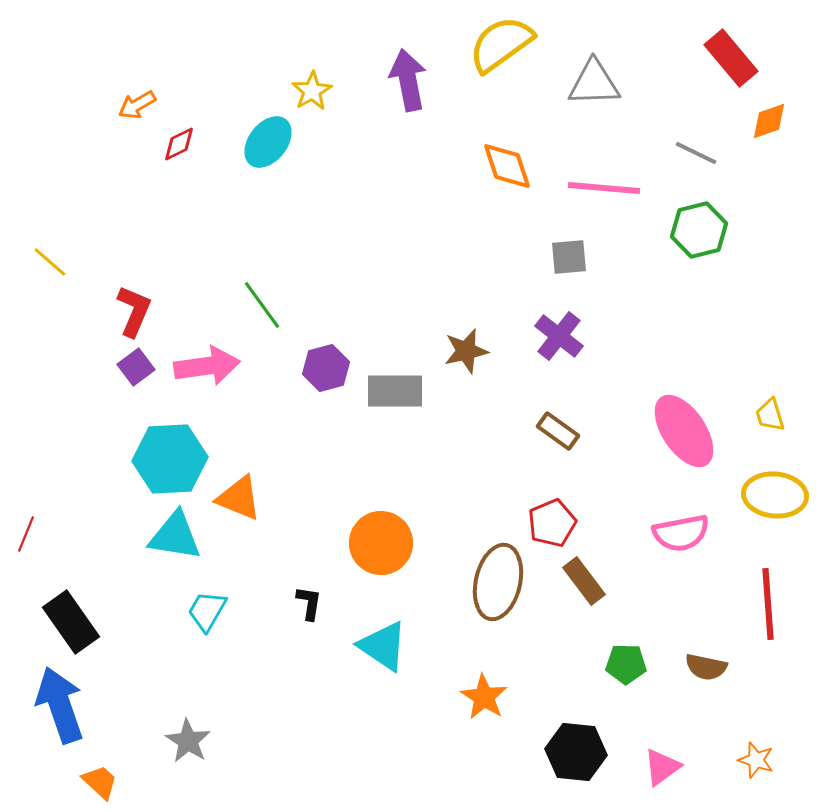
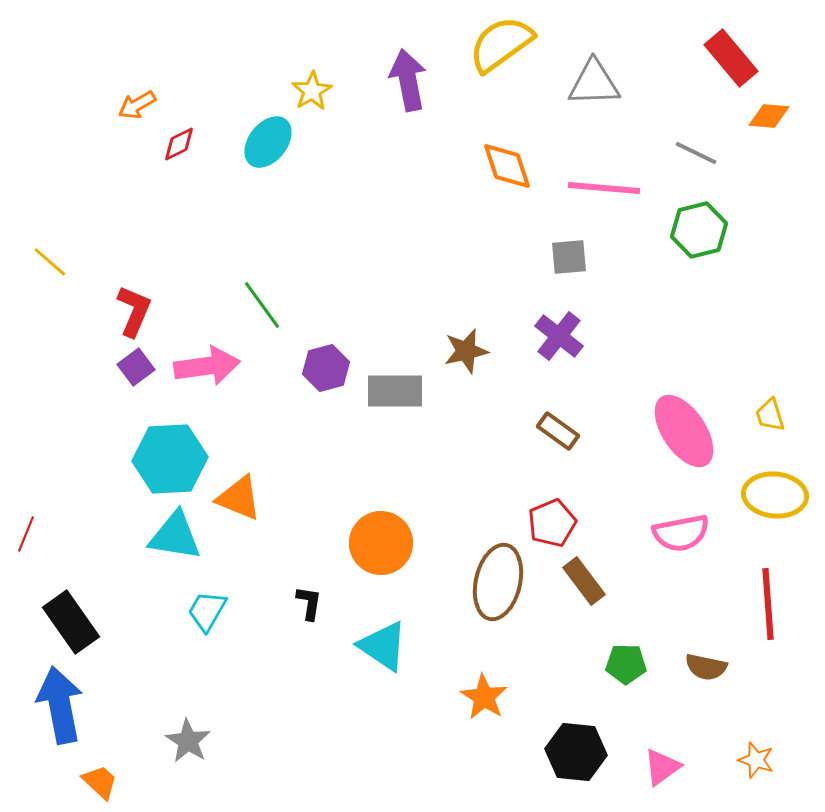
orange diamond at (769, 121): moved 5 px up; rotated 24 degrees clockwise
blue arrow at (60, 705): rotated 8 degrees clockwise
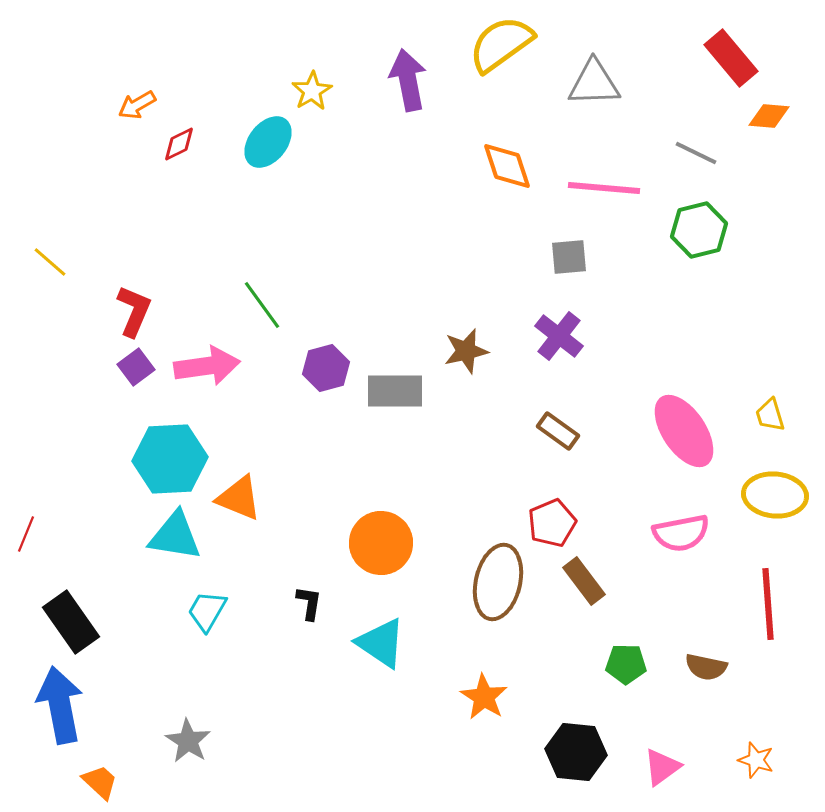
cyan triangle at (383, 646): moved 2 px left, 3 px up
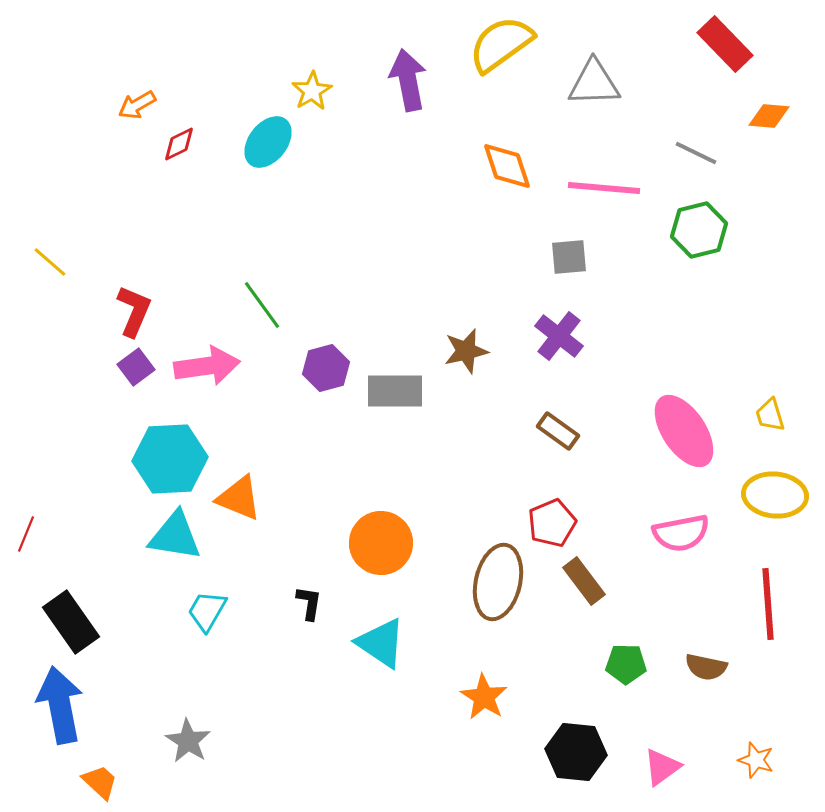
red rectangle at (731, 58): moved 6 px left, 14 px up; rotated 4 degrees counterclockwise
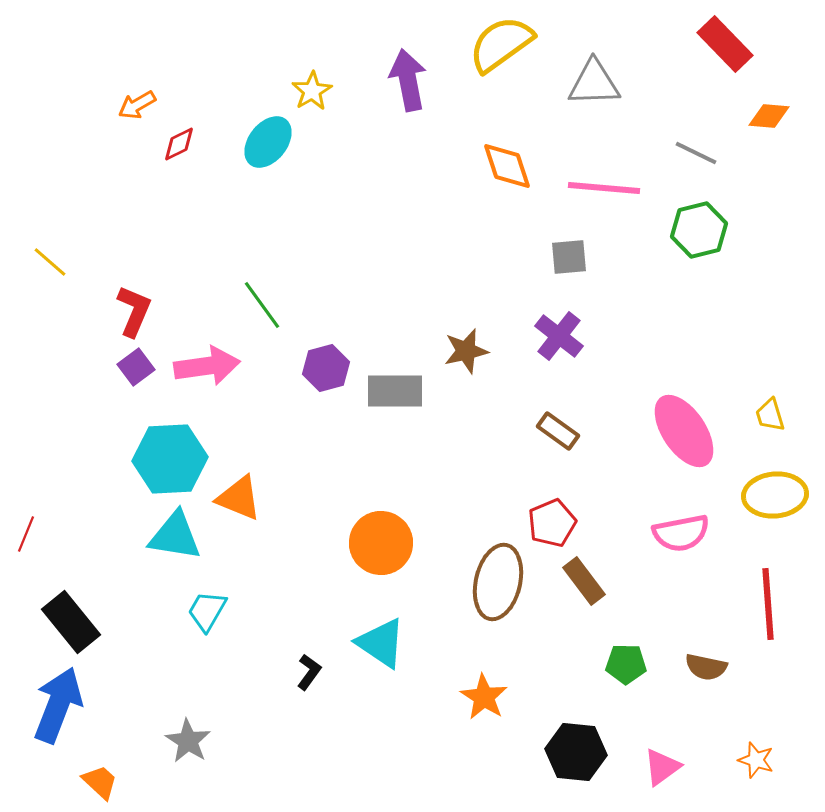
yellow ellipse at (775, 495): rotated 10 degrees counterclockwise
black L-shape at (309, 603): moved 69 px down; rotated 27 degrees clockwise
black rectangle at (71, 622): rotated 4 degrees counterclockwise
blue arrow at (60, 705): moved 2 px left; rotated 32 degrees clockwise
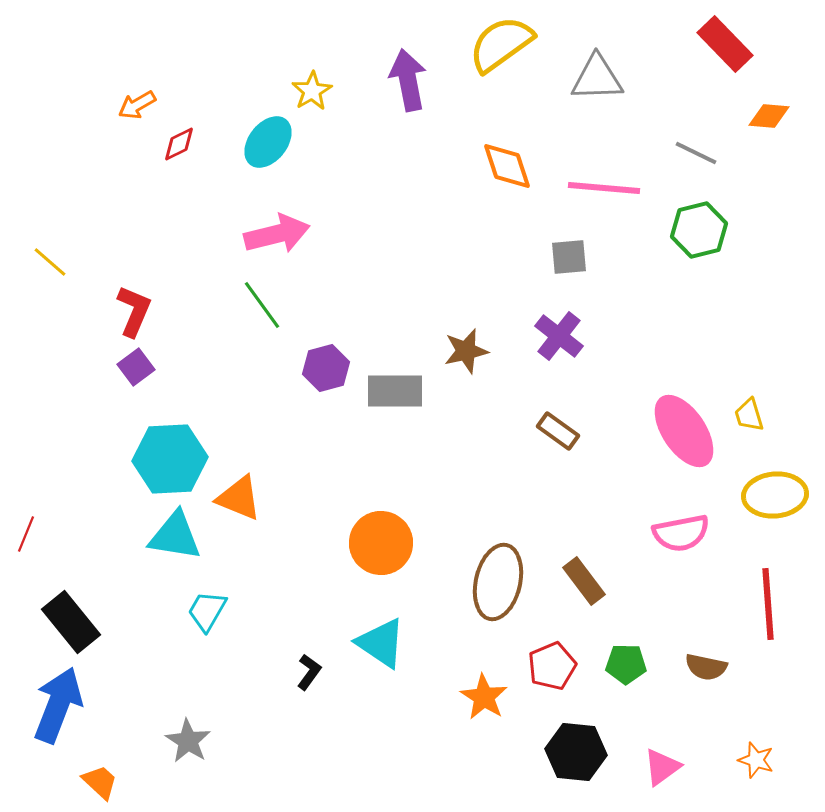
gray triangle at (594, 83): moved 3 px right, 5 px up
pink arrow at (207, 366): moved 70 px right, 132 px up; rotated 6 degrees counterclockwise
yellow trapezoid at (770, 415): moved 21 px left
red pentagon at (552, 523): moved 143 px down
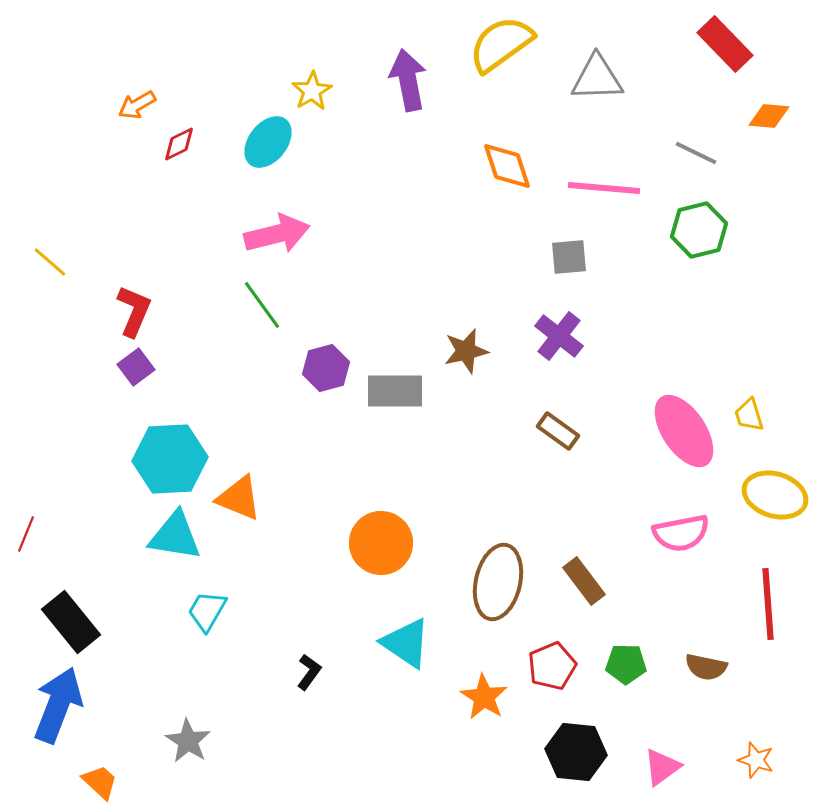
yellow ellipse at (775, 495): rotated 22 degrees clockwise
cyan triangle at (381, 643): moved 25 px right
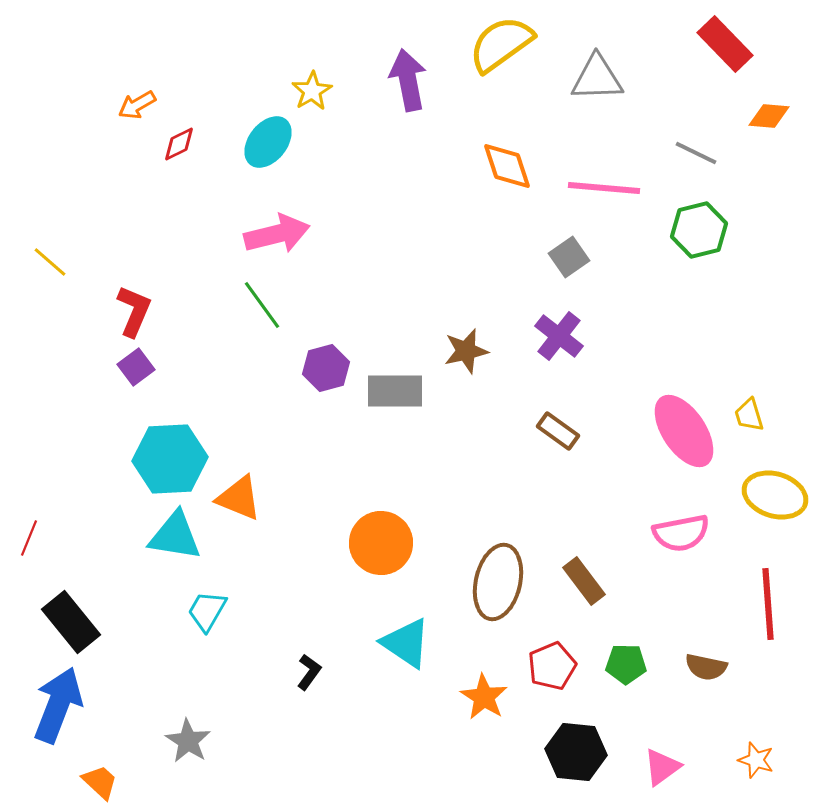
gray square at (569, 257): rotated 30 degrees counterclockwise
red line at (26, 534): moved 3 px right, 4 px down
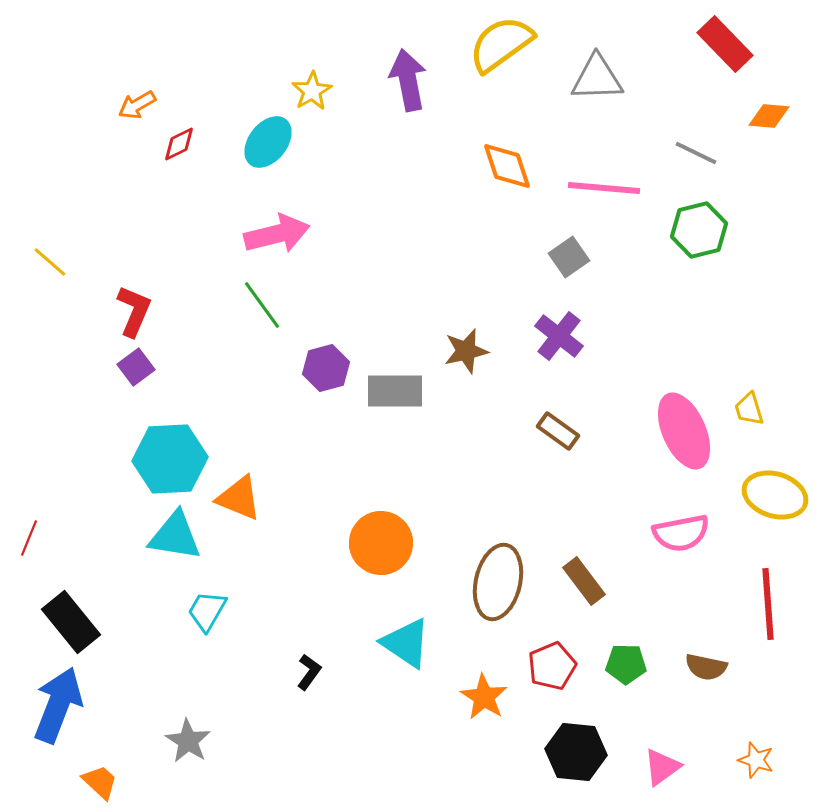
yellow trapezoid at (749, 415): moved 6 px up
pink ellipse at (684, 431): rotated 10 degrees clockwise
